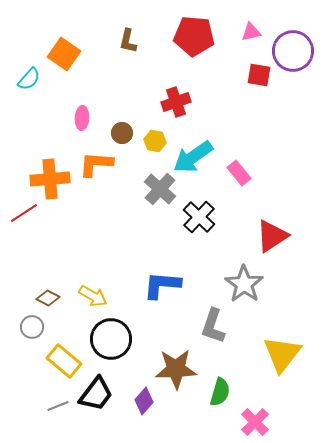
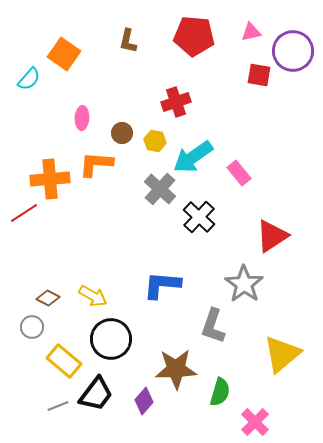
yellow triangle: rotated 12 degrees clockwise
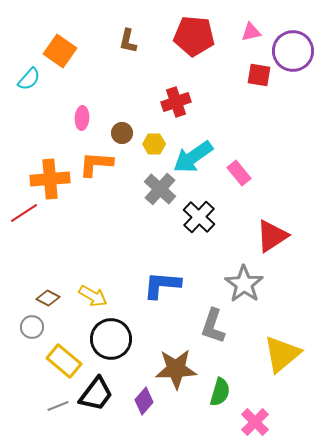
orange square: moved 4 px left, 3 px up
yellow hexagon: moved 1 px left, 3 px down; rotated 10 degrees counterclockwise
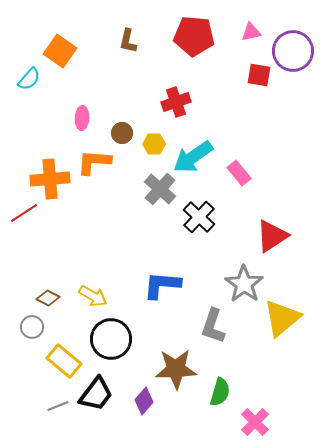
orange L-shape: moved 2 px left, 2 px up
yellow triangle: moved 36 px up
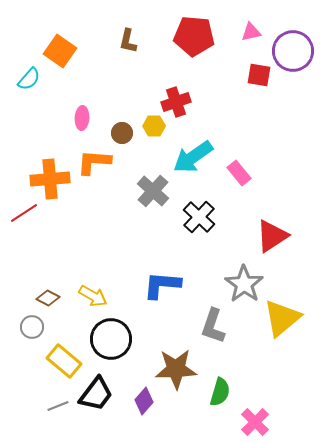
yellow hexagon: moved 18 px up
gray cross: moved 7 px left, 2 px down
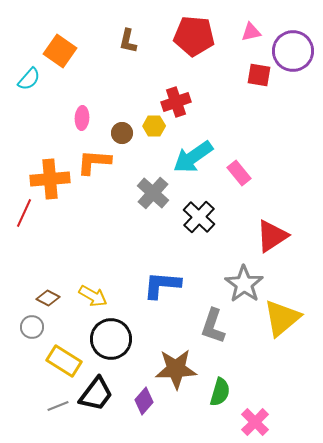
gray cross: moved 2 px down
red line: rotated 32 degrees counterclockwise
yellow rectangle: rotated 8 degrees counterclockwise
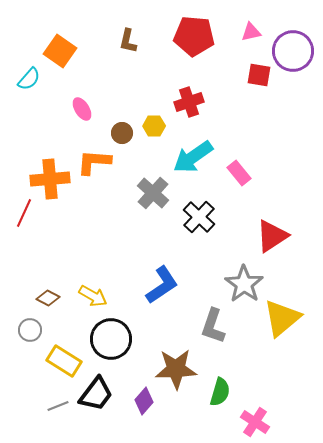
red cross: moved 13 px right
pink ellipse: moved 9 px up; rotated 35 degrees counterclockwise
blue L-shape: rotated 141 degrees clockwise
gray circle: moved 2 px left, 3 px down
pink cross: rotated 12 degrees counterclockwise
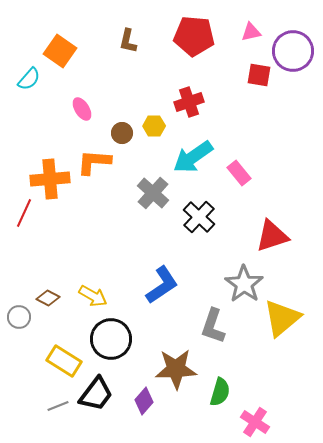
red triangle: rotated 15 degrees clockwise
gray circle: moved 11 px left, 13 px up
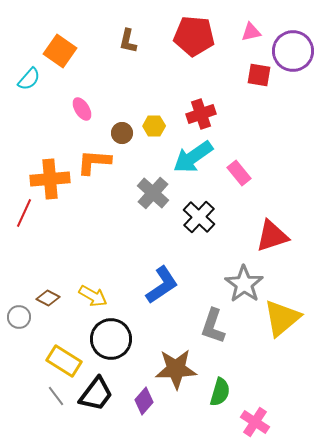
red cross: moved 12 px right, 12 px down
gray line: moved 2 px left, 10 px up; rotated 75 degrees clockwise
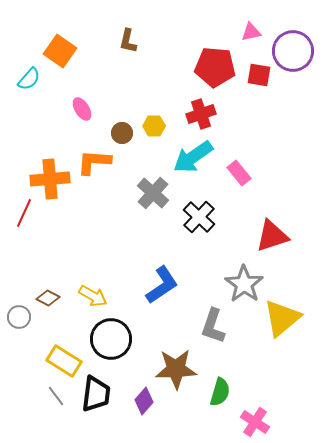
red pentagon: moved 21 px right, 31 px down
black trapezoid: rotated 30 degrees counterclockwise
